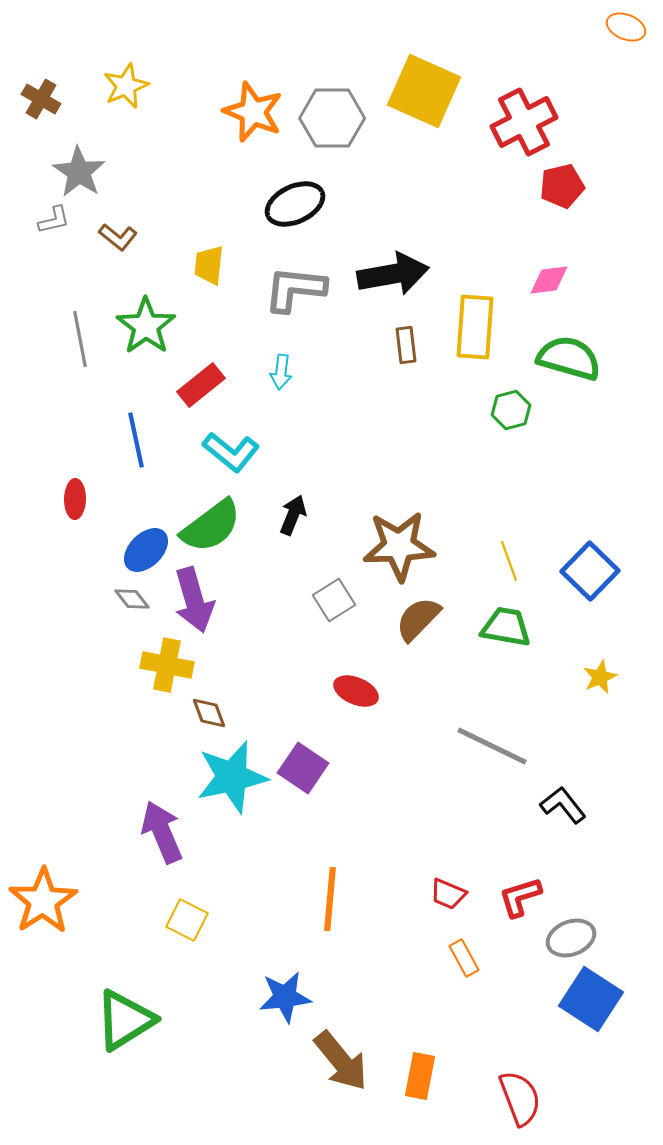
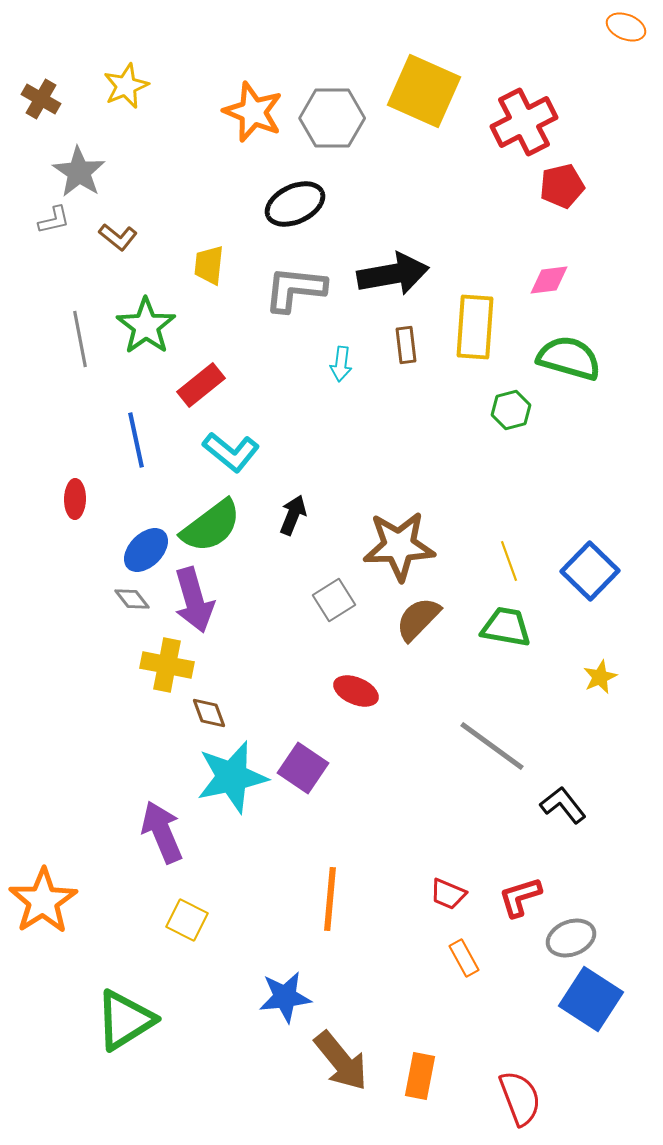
cyan arrow at (281, 372): moved 60 px right, 8 px up
gray line at (492, 746): rotated 10 degrees clockwise
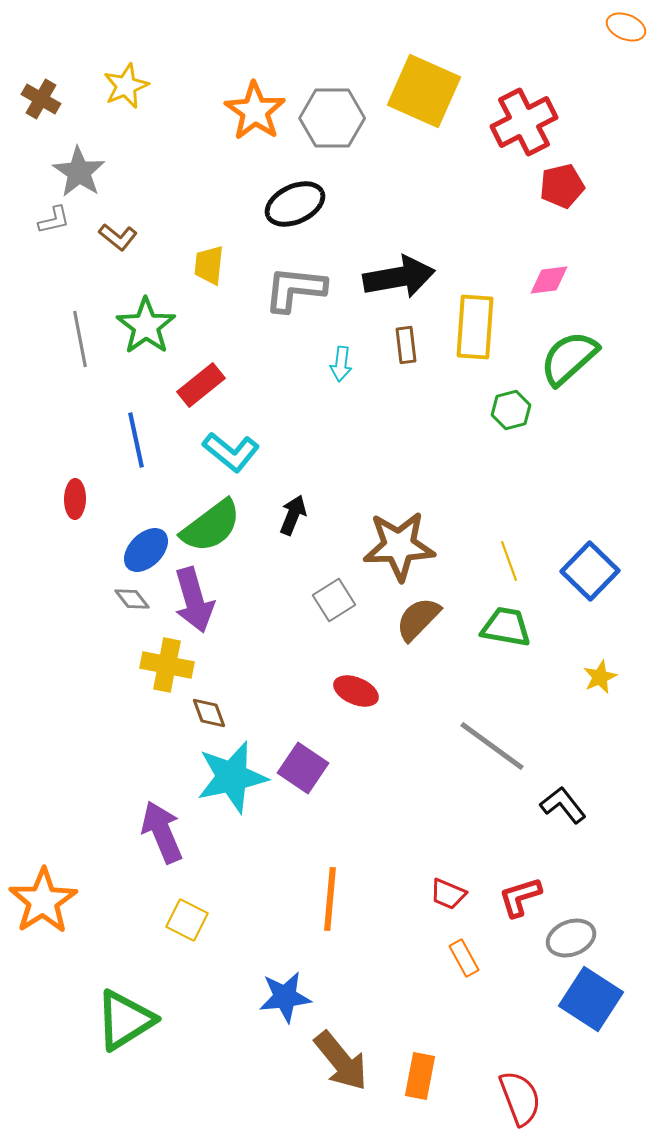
orange star at (253, 112): moved 2 px right, 1 px up; rotated 12 degrees clockwise
black arrow at (393, 274): moved 6 px right, 3 px down
green semicircle at (569, 358): rotated 58 degrees counterclockwise
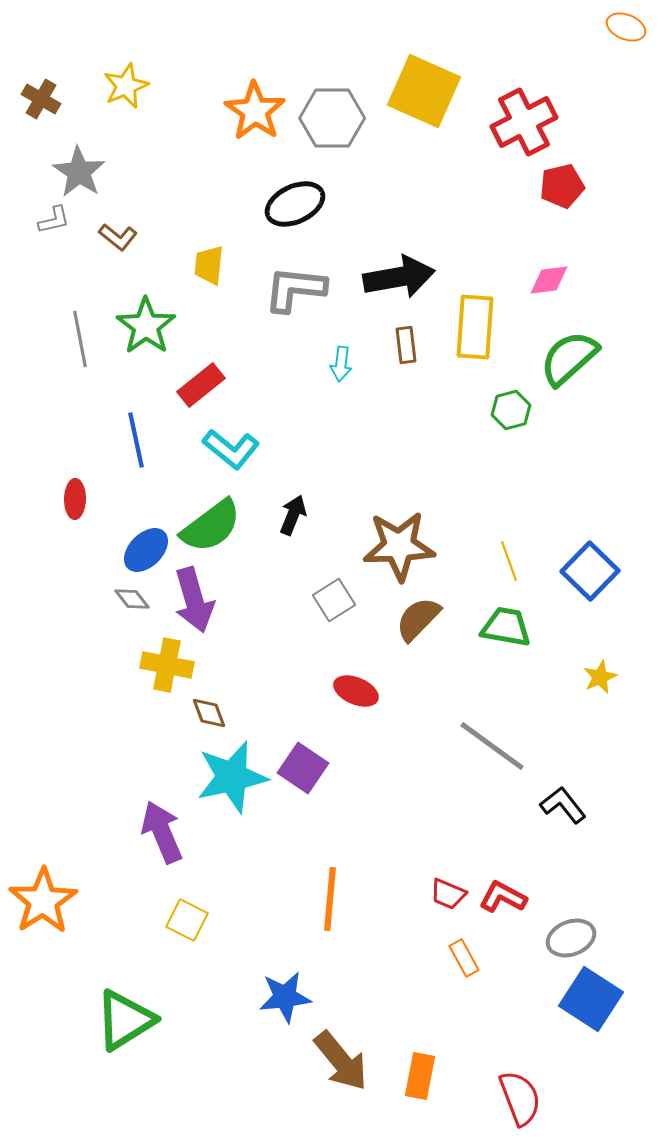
cyan L-shape at (231, 452): moved 3 px up
red L-shape at (520, 897): moved 17 px left; rotated 45 degrees clockwise
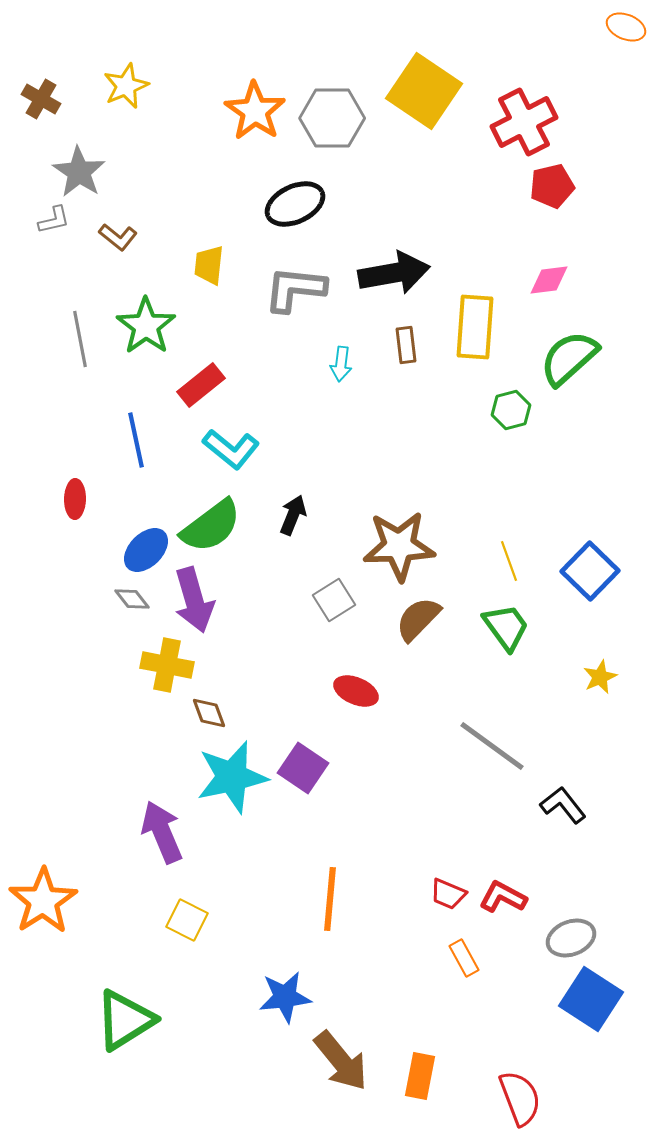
yellow square at (424, 91): rotated 10 degrees clockwise
red pentagon at (562, 186): moved 10 px left
black arrow at (399, 277): moved 5 px left, 4 px up
green trapezoid at (506, 627): rotated 44 degrees clockwise
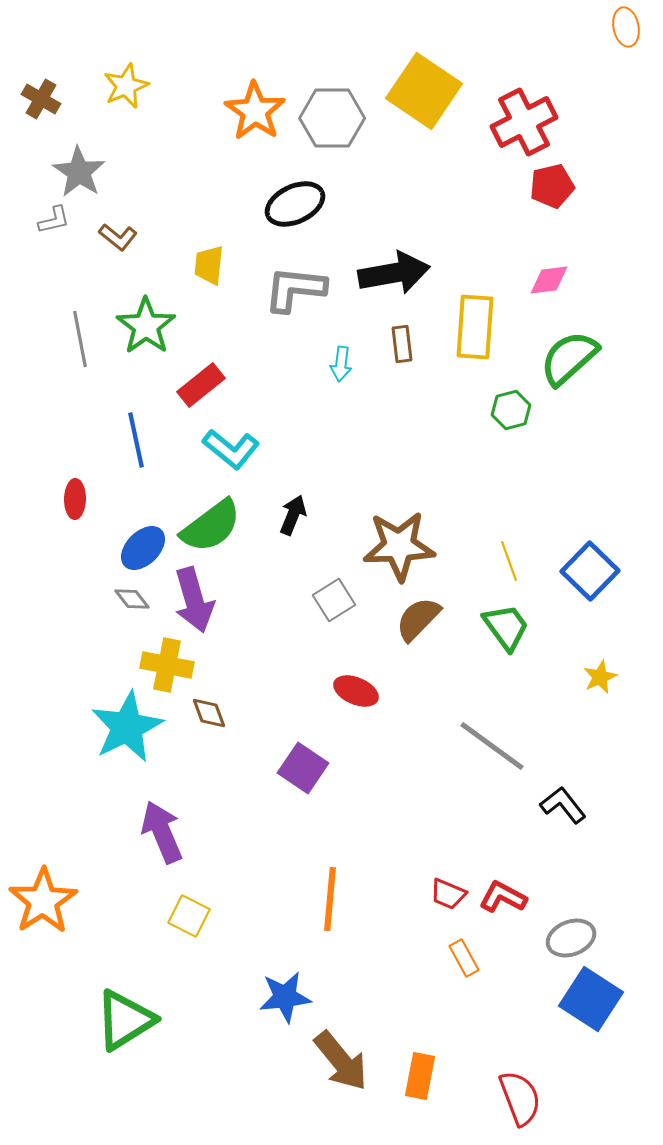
orange ellipse at (626, 27): rotated 57 degrees clockwise
brown rectangle at (406, 345): moved 4 px left, 1 px up
blue ellipse at (146, 550): moved 3 px left, 2 px up
cyan star at (232, 777): moved 105 px left, 50 px up; rotated 14 degrees counterclockwise
yellow square at (187, 920): moved 2 px right, 4 px up
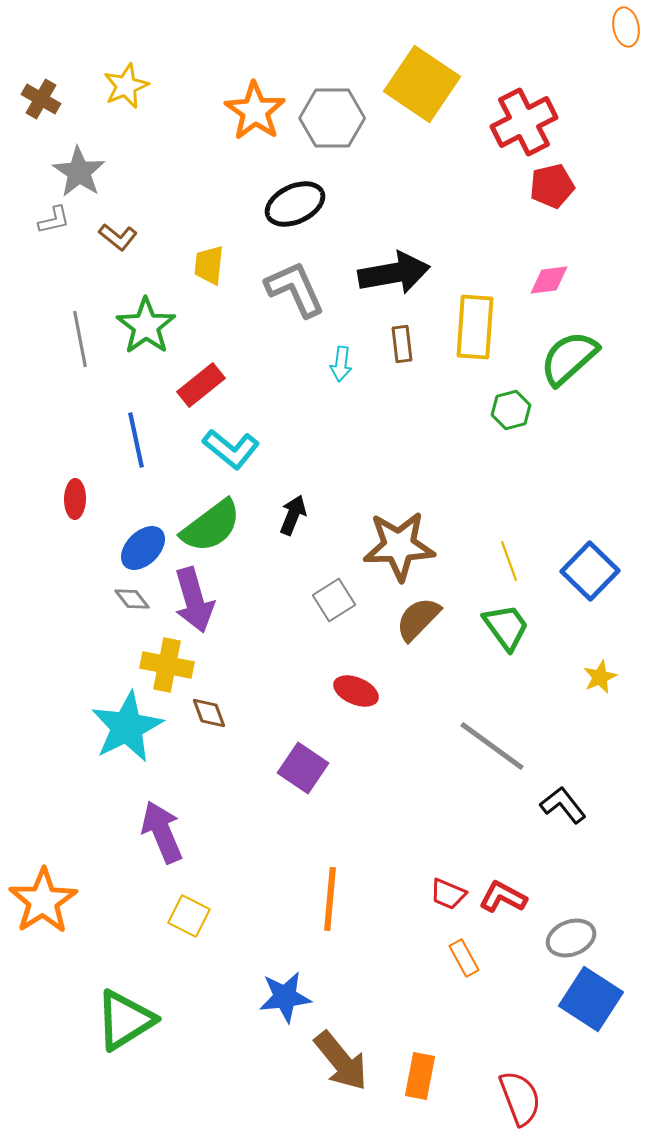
yellow square at (424, 91): moved 2 px left, 7 px up
gray L-shape at (295, 289): rotated 60 degrees clockwise
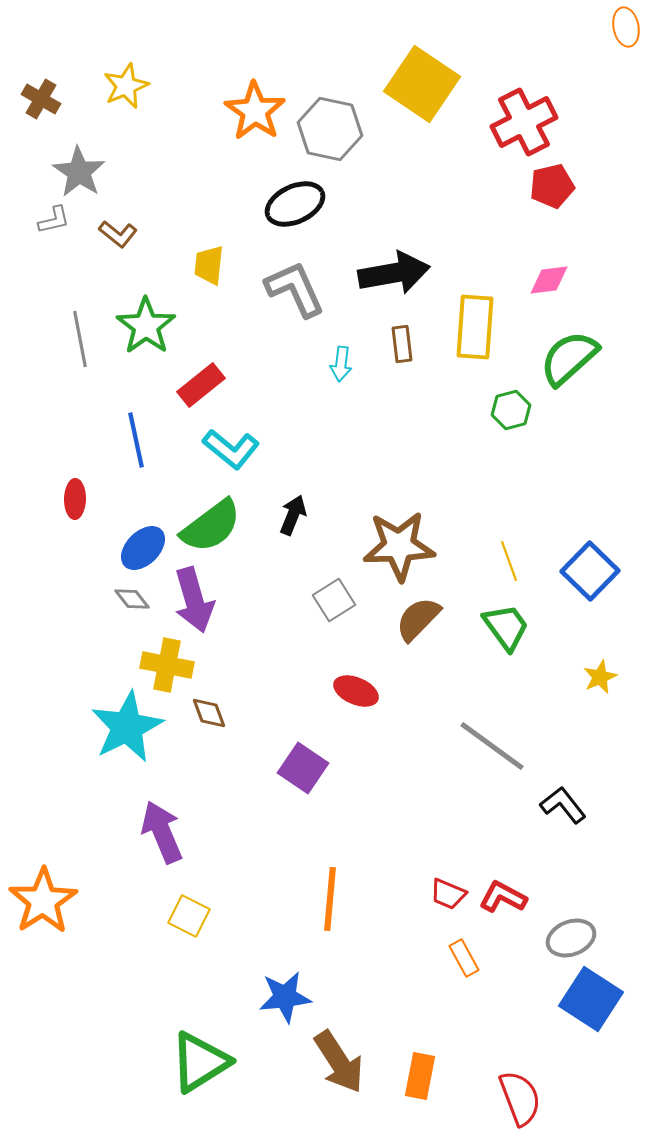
gray hexagon at (332, 118): moved 2 px left, 11 px down; rotated 12 degrees clockwise
brown L-shape at (118, 237): moved 3 px up
green triangle at (125, 1020): moved 75 px right, 42 px down
brown arrow at (341, 1061): moved 2 px left, 1 px down; rotated 6 degrees clockwise
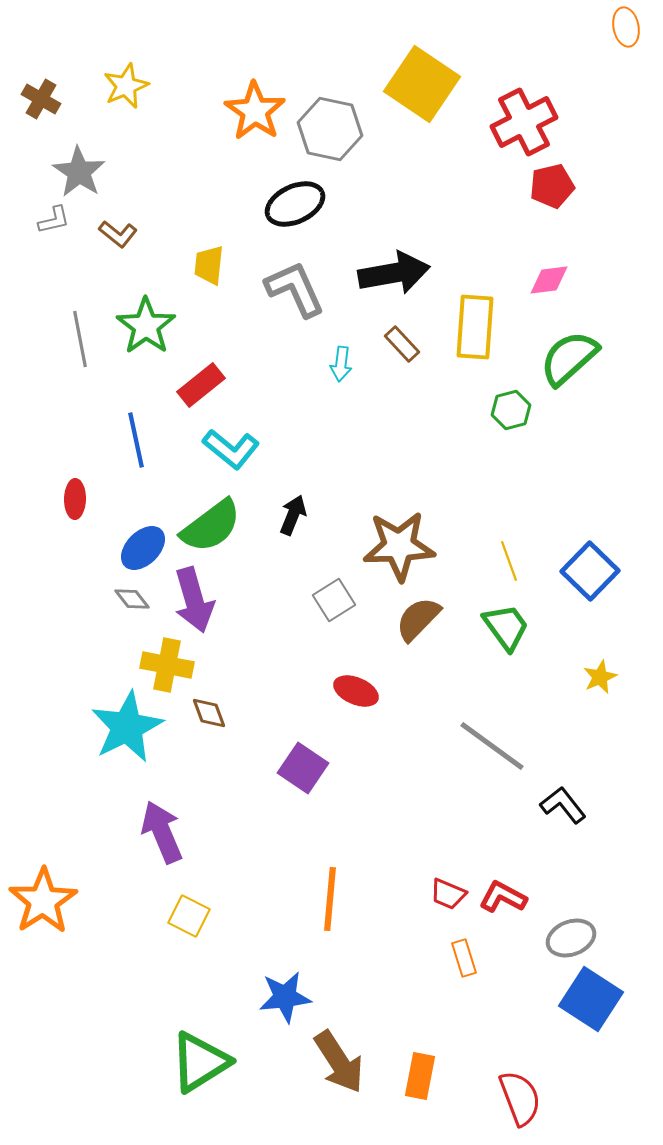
brown rectangle at (402, 344): rotated 36 degrees counterclockwise
orange rectangle at (464, 958): rotated 12 degrees clockwise
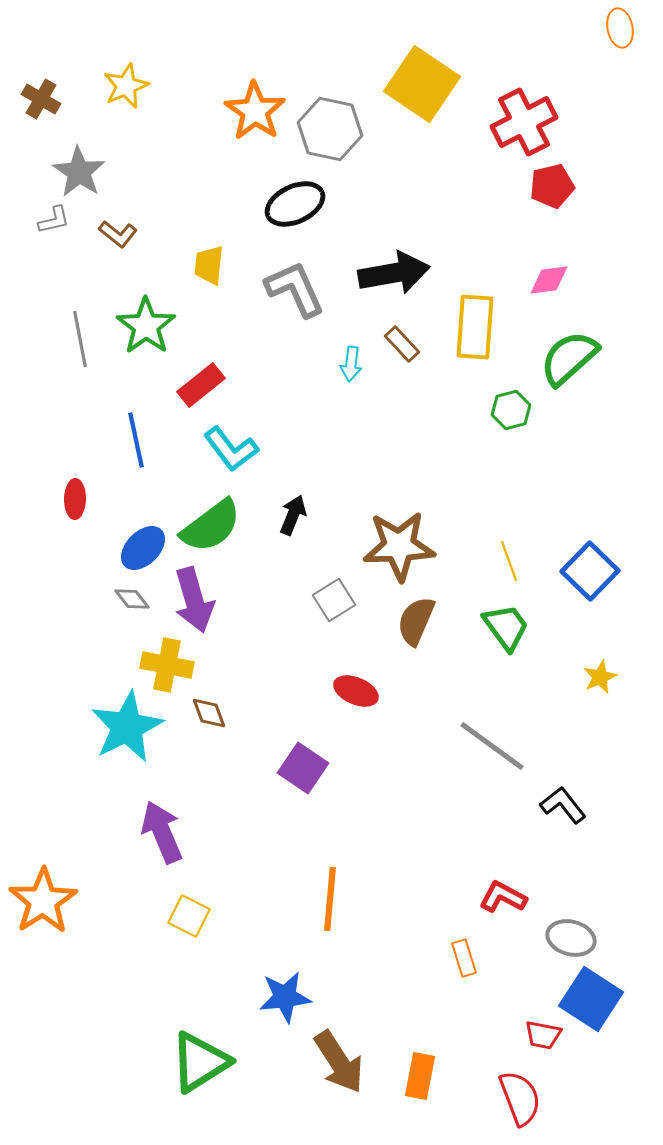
orange ellipse at (626, 27): moved 6 px left, 1 px down
cyan arrow at (341, 364): moved 10 px right
cyan L-shape at (231, 449): rotated 14 degrees clockwise
brown semicircle at (418, 619): moved 2 px left, 2 px down; rotated 21 degrees counterclockwise
red trapezoid at (448, 894): moved 95 px right, 141 px down; rotated 12 degrees counterclockwise
gray ellipse at (571, 938): rotated 36 degrees clockwise
